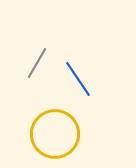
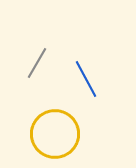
blue line: moved 8 px right; rotated 6 degrees clockwise
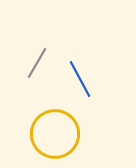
blue line: moved 6 px left
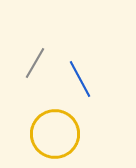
gray line: moved 2 px left
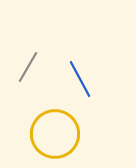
gray line: moved 7 px left, 4 px down
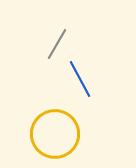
gray line: moved 29 px right, 23 px up
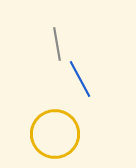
gray line: rotated 40 degrees counterclockwise
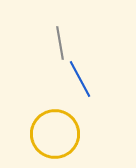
gray line: moved 3 px right, 1 px up
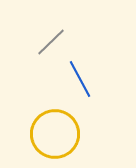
gray line: moved 9 px left, 1 px up; rotated 56 degrees clockwise
